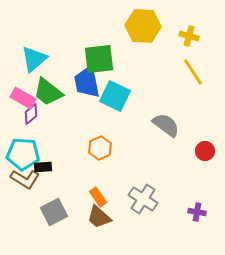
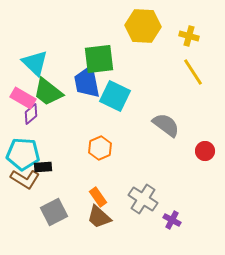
cyan triangle: moved 1 px right, 4 px down; rotated 36 degrees counterclockwise
purple cross: moved 25 px left, 8 px down; rotated 18 degrees clockwise
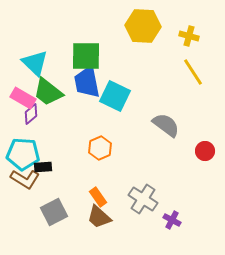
green square: moved 13 px left, 3 px up; rotated 8 degrees clockwise
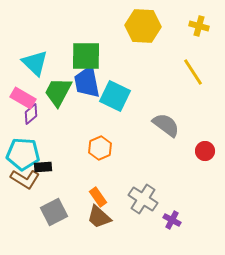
yellow cross: moved 10 px right, 10 px up
green trapezoid: moved 10 px right; rotated 80 degrees clockwise
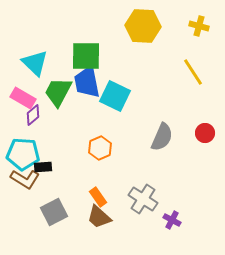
purple diamond: moved 2 px right, 1 px down
gray semicircle: moved 4 px left, 12 px down; rotated 76 degrees clockwise
red circle: moved 18 px up
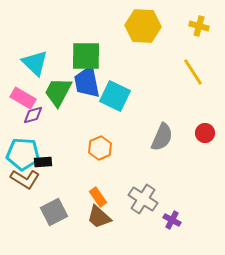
purple diamond: rotated 25 degrees clockwise
black rectangle: moved 5 px up
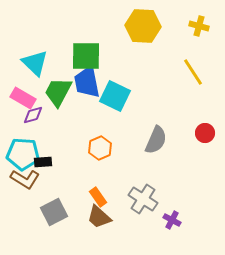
gray semicircle: moved 6 px left, 3 px down
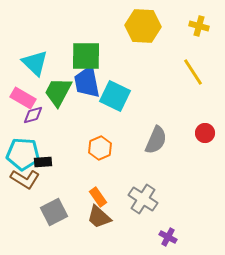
purple cross: moved 4 px left, 17 px down
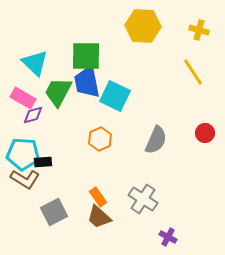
yellow cross: moved 4 px down
orange hexagon: moved 9 px up
